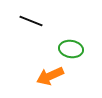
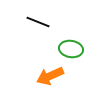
black line: moved 7 px right, 1 px down
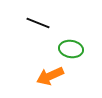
black line: moved 1 px down
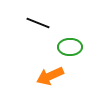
green ellipse: moved 1 px left, 2 px up; rotated 10 degrees counterclockwise
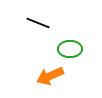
green ellipse: moved 2 px down
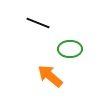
orange arrow: rotated 64 degrees clockwise
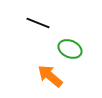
green ellipse: rotated 25 degrees clockwise
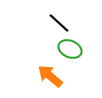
black line: moved 21 px right; rotated 20 degrees clockwise
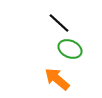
orange arrow: moved 7 px right, 3 px down
